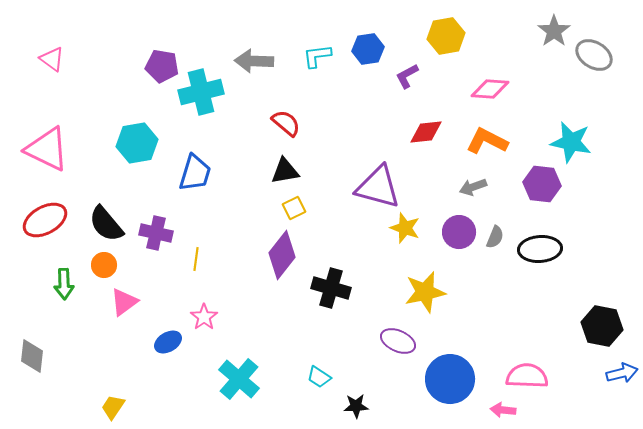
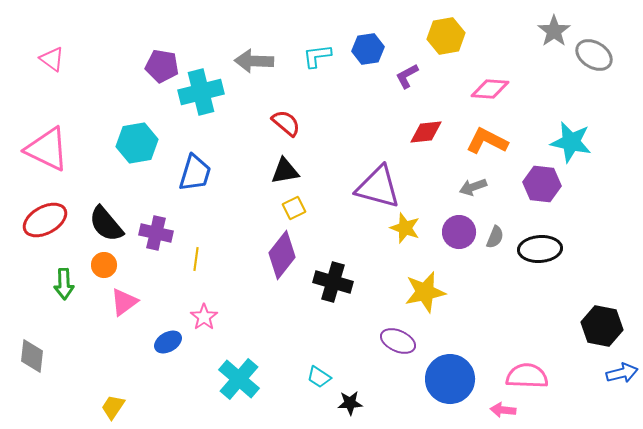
black cross at (331, 288): moved 2 px right, 6 px up
black star at (356, 406): moved 6 px left, 3 px up
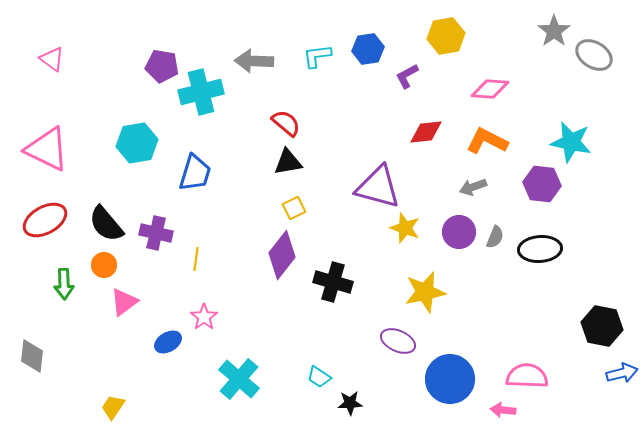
black triangle at (285, 171): moved 3 px right, 9 px up
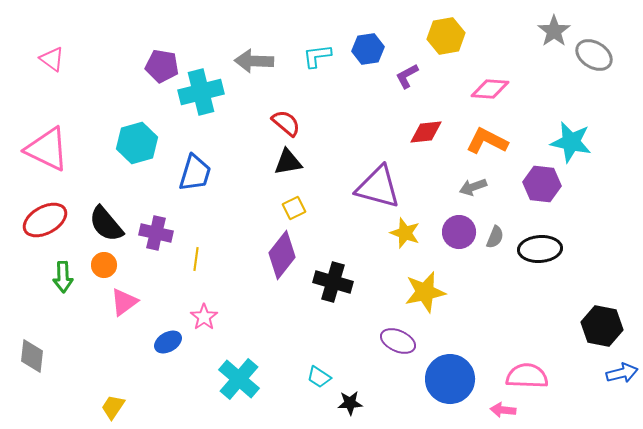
cyan hexagon at (137, 143): rotated 6 degrees counterclockwise
yellow star at (405, 228): moved 5 px down
green arrow at (64, 284): moved 1 px left, 7 px up
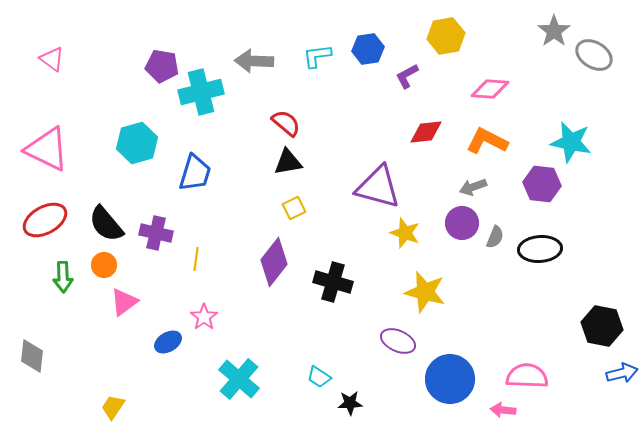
purple circle at (459, 232): moved 3 px right, 9 px up
purple diamond at (282, 255): moved 8 px left, 7 px down
yellow star at (425, 292): rotated 27 degrees clockwise
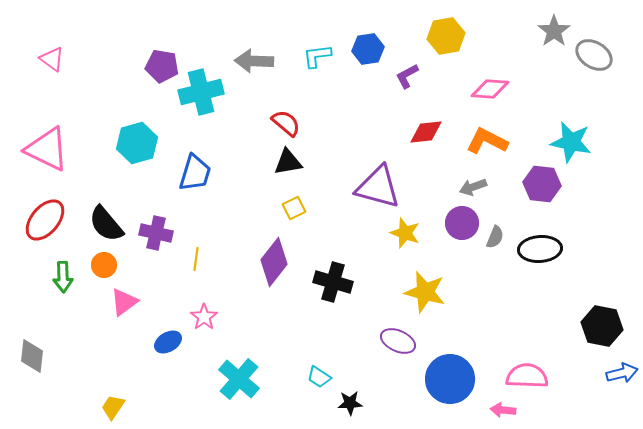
red ellipse at (45, 220): rotated 21 degrees counterclockwise
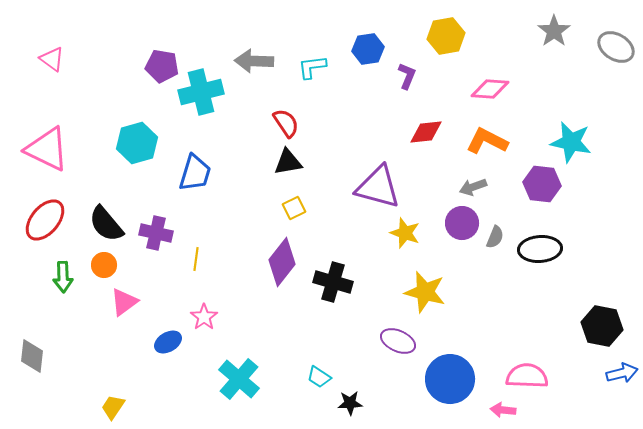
gray ellipse at (594, 55): moved 22 px right, 8 px up
cyan L-shape at (317, 56): moved 5 px left, 11 px down
purple L-shape at (407, 76): rotated 140 degrees clockwise
red semicircle at (286, 123): rotated 16 degrees clockwise
purple diamond at (274, 262): moved 8 px right
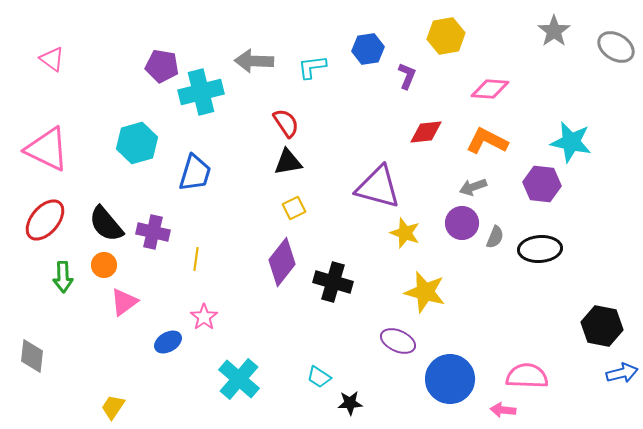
purple cross at (156, 233): moved 3 px left, 1 px up
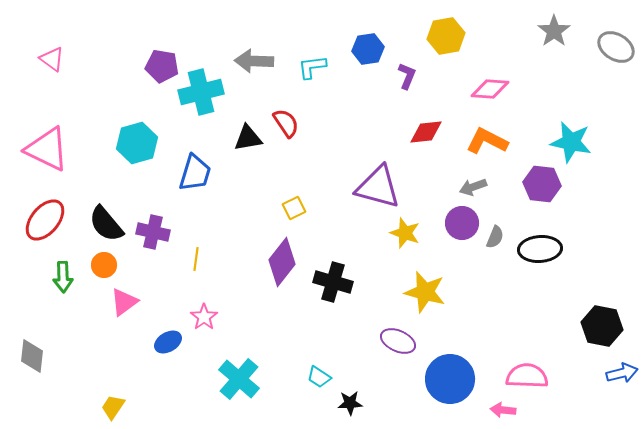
black triangle at (288, 162): moved 40 px left, 24 px up
